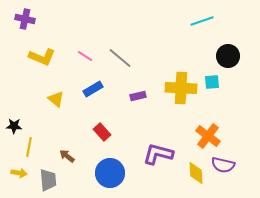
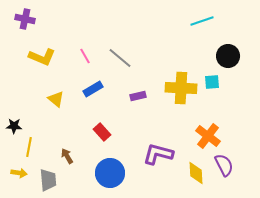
pink line: rotated 28 degrees clockwise
brown arrow: rotated 21 degrees clockwise
purple semicircle: moved 1 px right; rotated 130 degrees counterclockwise
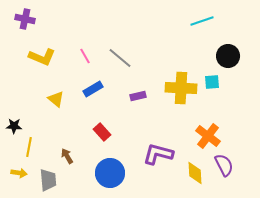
yellow diamond: moved 1 px left
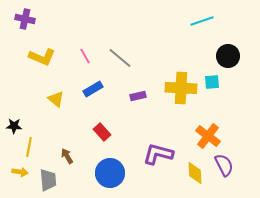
yellow arrow: moved 1 px right, 1 px up
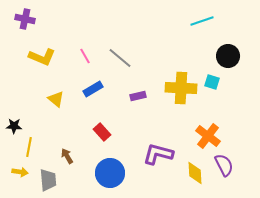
cyan square: rotated 21 degrees clockwise
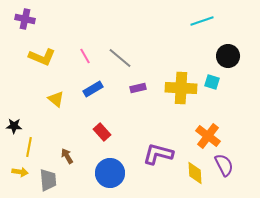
purple rectangle: moved 8 px up
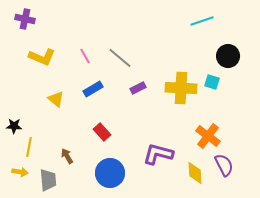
purple rectangle: rotated 14 degrees counterclockwise
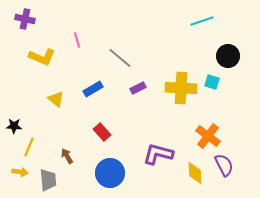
pink line: moved 8 px left, 16 px up; rotated 14 degrees clockwise
yellow line: rotated 12 degrees clockwise
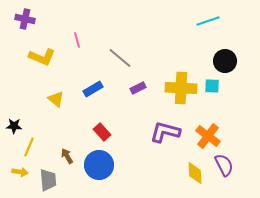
cyan line: moved 6 px right
black circle: moved 3 px left, 5 px down
cyan square: moved 4 px down; rotated 14 degrees counterclockwise
purple L-shape: moved 7 px right, 22 px up
blue circle: moved 11 px left, 8 px up
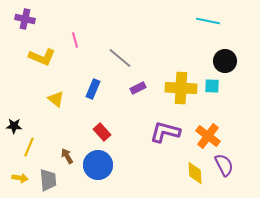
cyan line: rotated 30 degrees clockwise
pink line: moved 2 px left
blue rectangle: rotated 36 degrees counterclockwise
blue circle: moved 1 px left
yellow arrow: moved 6 px down
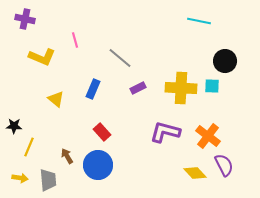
cyan line: moved 9 px left
yellow diamond: rotated 40 degrees counterclockwise
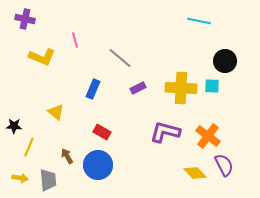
yellow triangle: moved 13 px down
red rectangle: rotated 18 degrees counterclockwise
